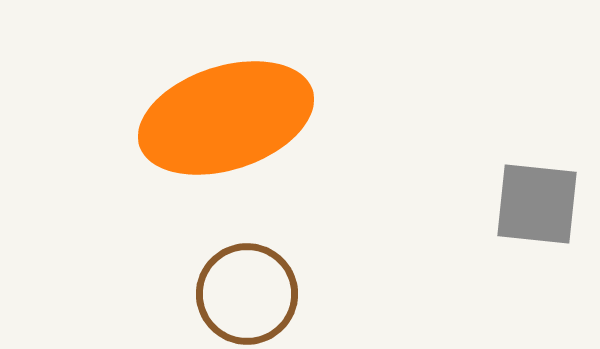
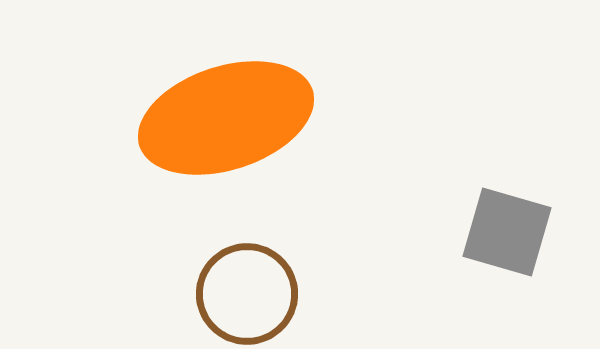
gray square: moved 30 px left, 28 px down; rotated 10 degrees clockwise
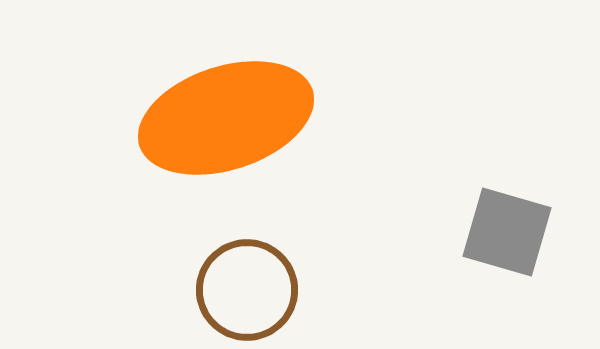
brown circle: moved 4 px up
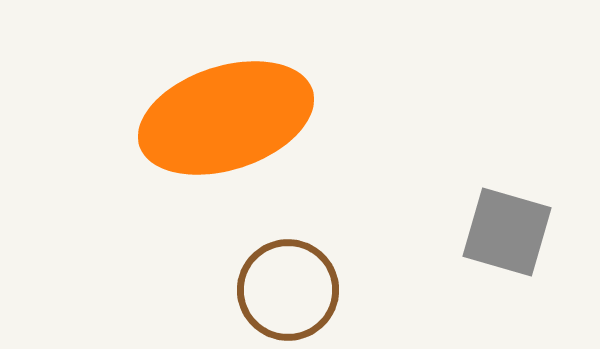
brown circle: moved 41 px right
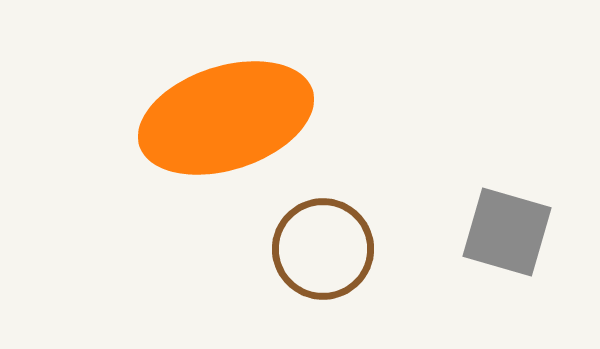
brown circle: moved 35 px right, 41 px up
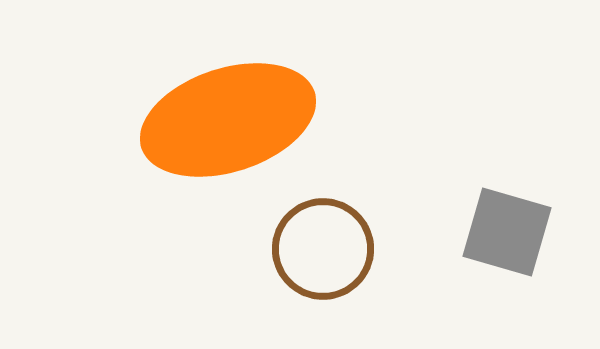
orange ellipse: moved 2 px right, 2 px down
